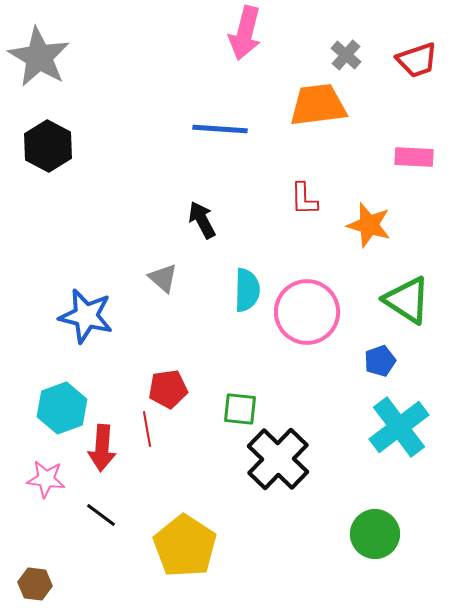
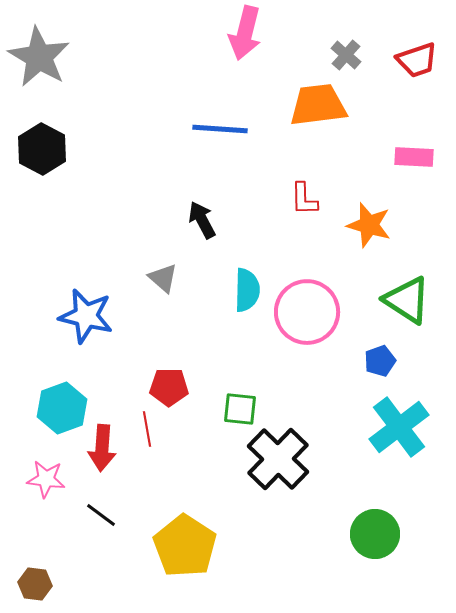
black hexagon: moved 6 px left, 3 px down
red pentagon: moved 1 px right, 2 px up; rotated 9 degrees clockwise
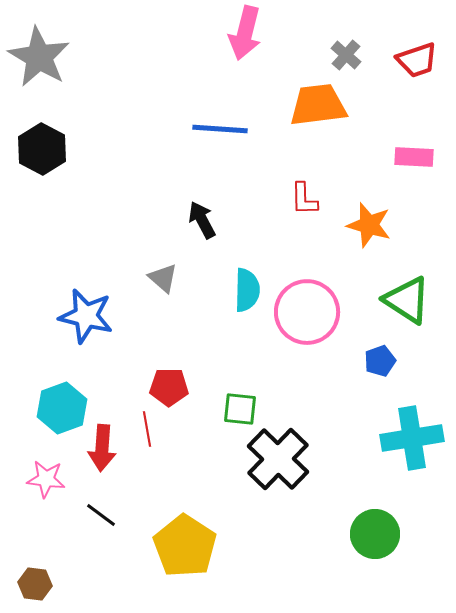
cyan cross: moved 13 px right, 11 px down; rotated 28 degrees clockwise
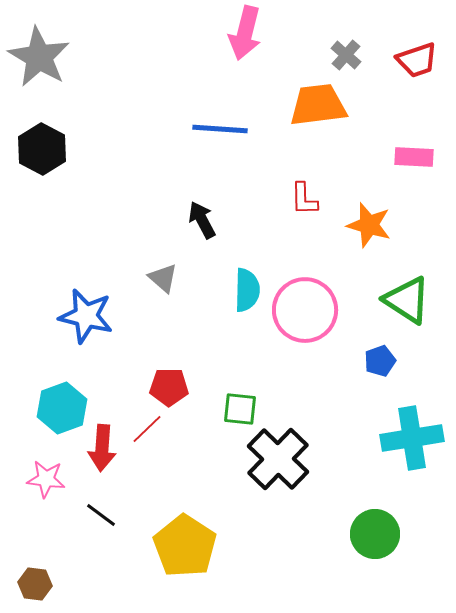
pink circle: moved 2 px left, 2 px up
red line: rotated 56 degrees clockwise
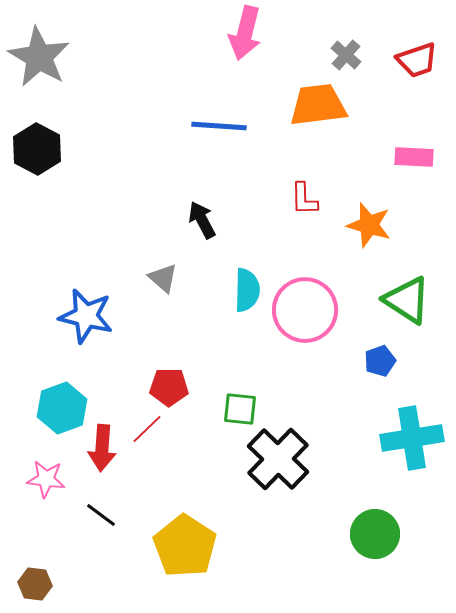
blue line: moved 1 px left, 3 px up
black hexagon: moved 5 px left
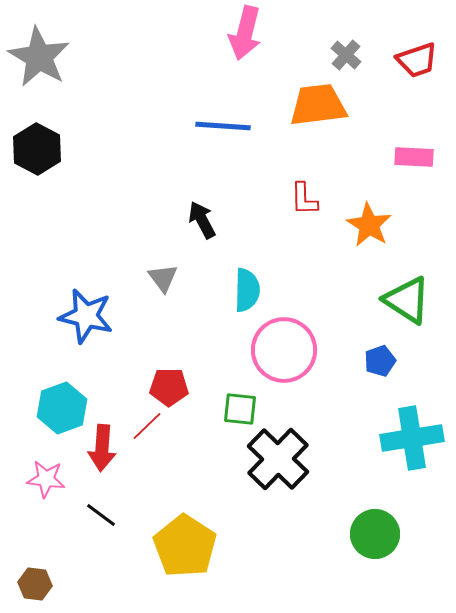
blue line: moved 4 px right
orange star: rotated 15 degrees clockwise
gray triangle: rotated 12 degrees clockwise
pink circle: moved 21 px left, 40 px down
red line: moved 3 px up
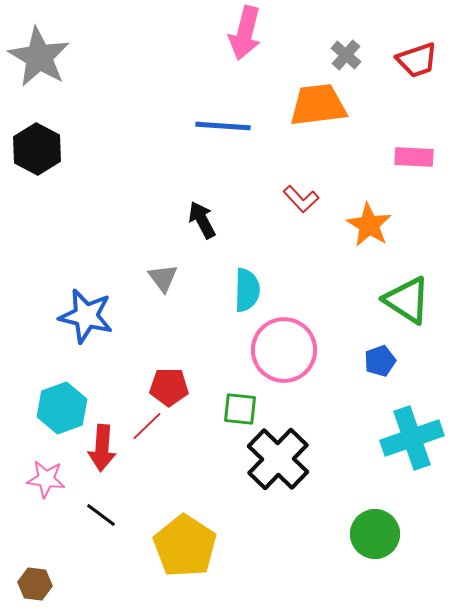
red L-shape: moved 3 px left; rotated 42 degrees counterclockwise
cyan cross: rotated 10 degrees counterclockwise
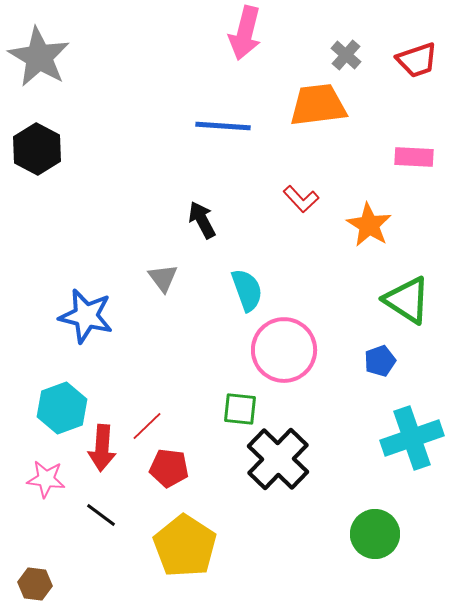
cyan semicircle: rotated 21 degrees counterclockwise
red pentagon: moved 81 px down; rotated 6 degrees clockwise
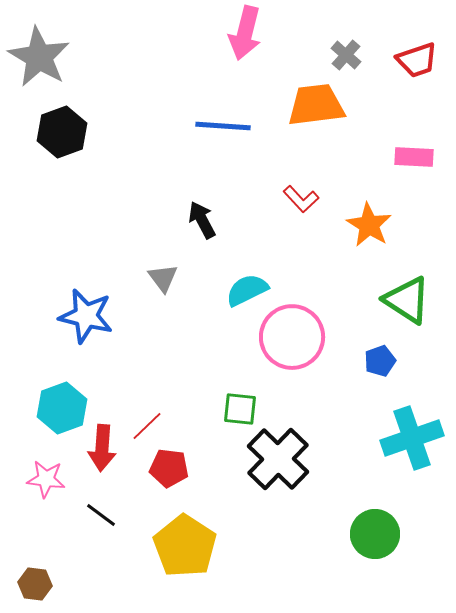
orange trapezoid: moved 2 px left
black hexagon: moved 25 px right, 17 px up; rotated 12 degrees clockwise
cyan semicircle: rotated 96 degrees counterclockwise
pink circle: moved 8 px right, 13 px up
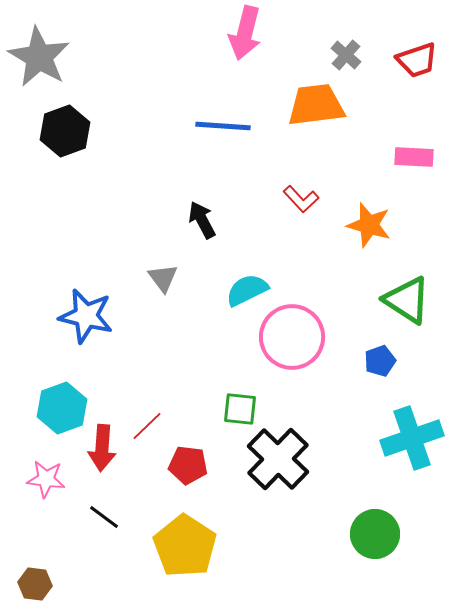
black hexagon: moved 3 px right, 1 px up
orange star: rotated 15 degrees counterclockwise
red pentagon: moved 19 px right, 3 px up
black line: moved 3 px right, 2 px down
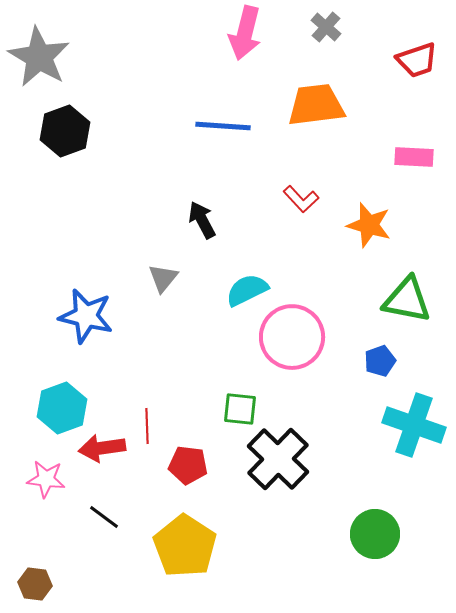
gray cross: moved 20 px left, 28 px up
gray triangle: rotated 16 degrees clockwise
green triangle: rotated 22 degrees counterclockwise
red line: rotated 48 degrees counterclockwise
cyan cross: moved 2 px right, 13 px up; rotated 38 degrees clockwise
red arrow: rotated 78 degrees clockwise
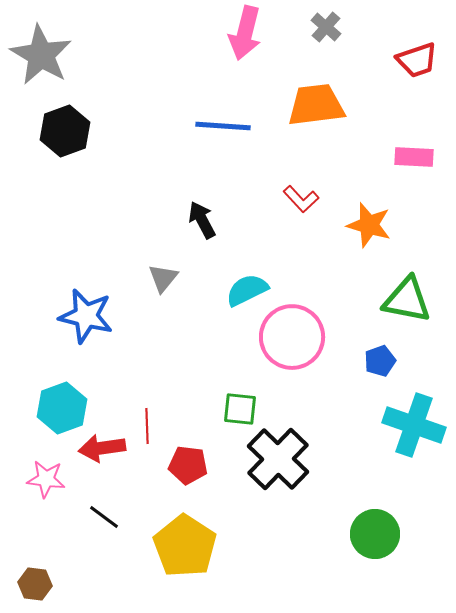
gray star: moved 2 px right, 2 px up
